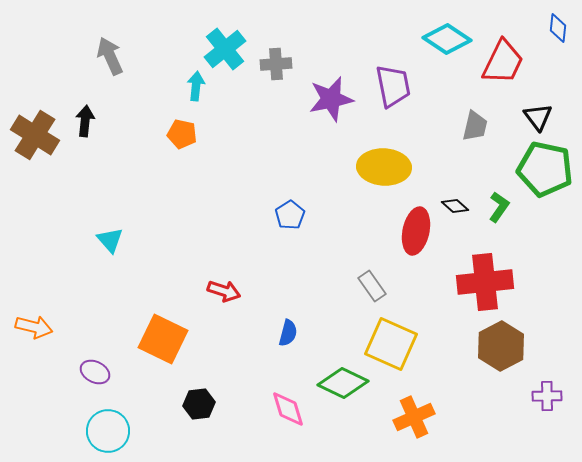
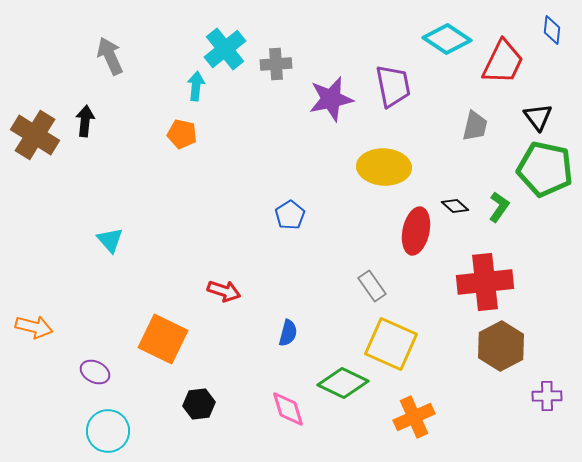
blue diamond: moved 6 px left, 2 px down
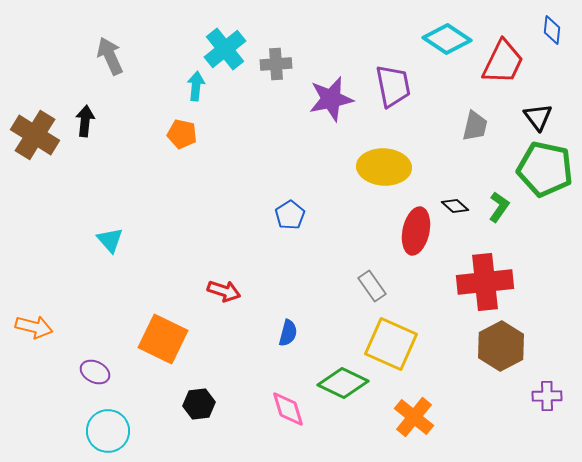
orange cross: rotated 27 degrees counterclockwise
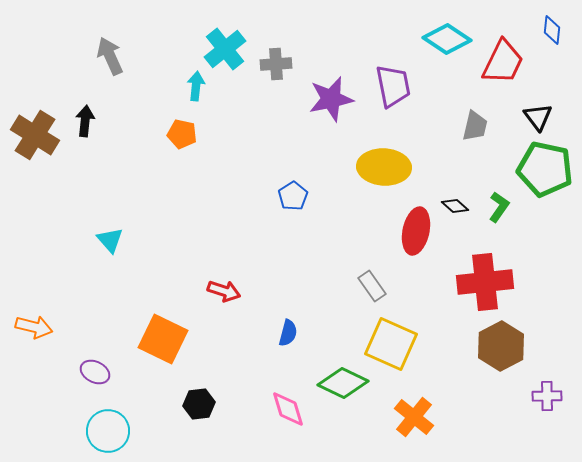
blue pentagon: moved 3 px right, 19 px up
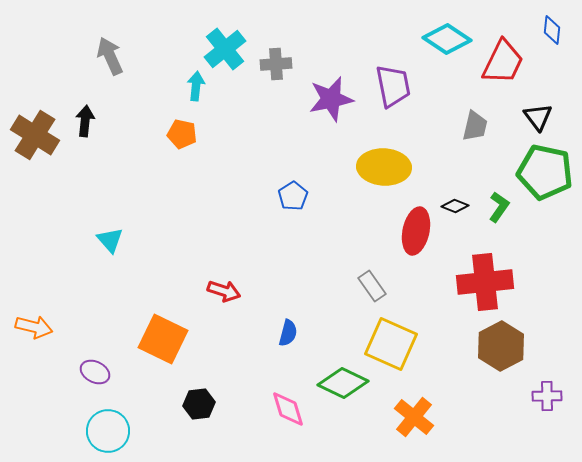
green pentagon: moved 3 px down
black diamond: rotated 20 degrees counterclockwise
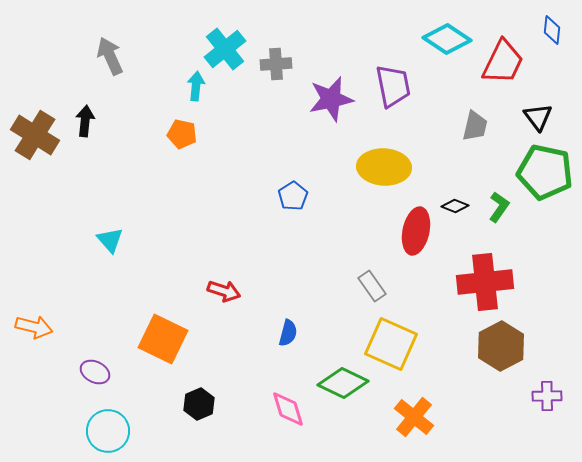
black hexagon: rotated 16 degrees counterclockwise
